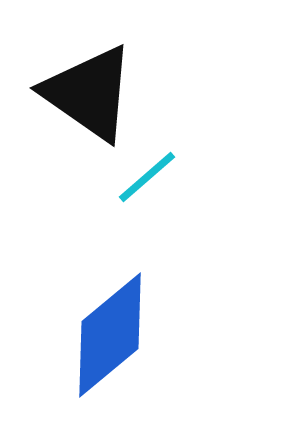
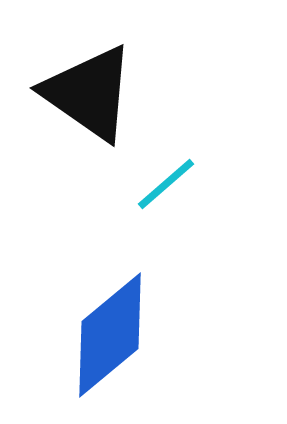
cyan line: moved 19 px right, 7 px down
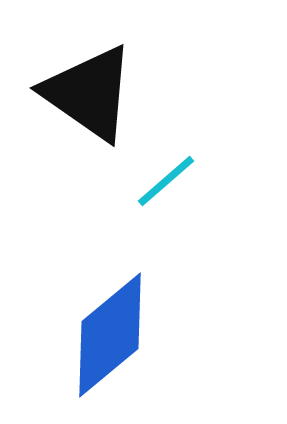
cyan line: moved 3 px up
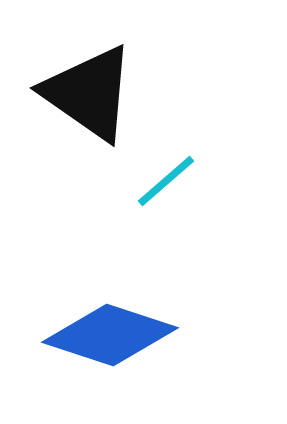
blue diamond: rotated 58 degrees clockwise
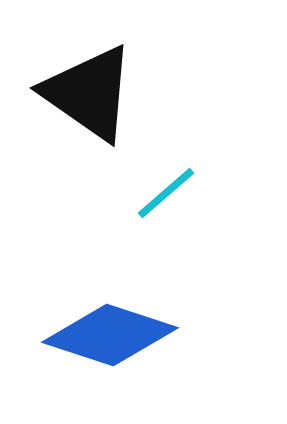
cyan line: moved 12 px down
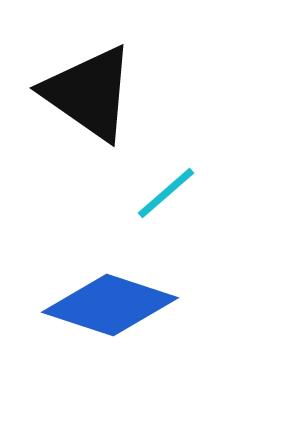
blue diamond: moved 30 px up
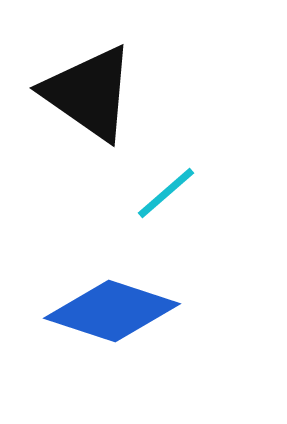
blue diamond: moved 2 px right, 6 px down
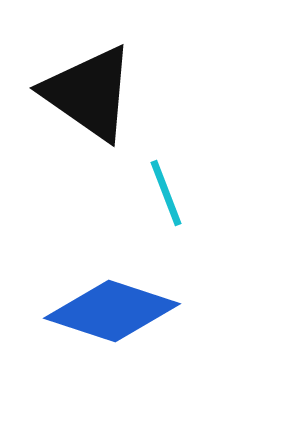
cyan line: rotated 70 degrees counterclockwise
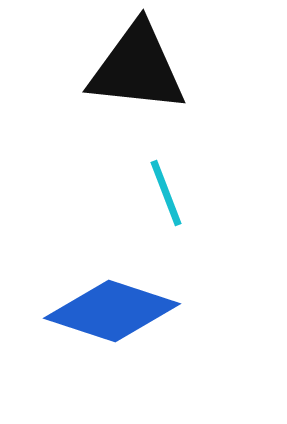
black triangle: moved 48 px right, 25 px up; rotated 29 degrees counterclockwise
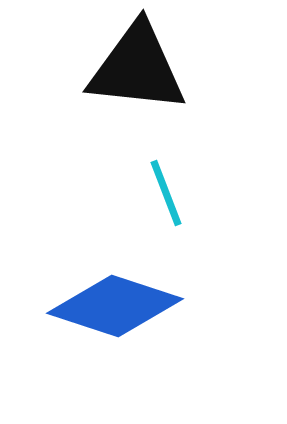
blue diamond: moved 3 px right, 5 px up
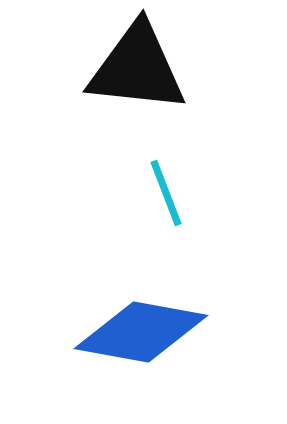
blue diamond: moved 26 px right, 26 px down; rotated 8 degrees counterclockwise
